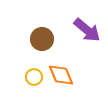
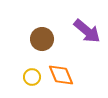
purple arrow: moved 1 px down
yellow circle: moved 2 px left
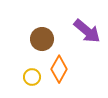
orange diamond: moved 2 px left, 6 px up; rotated 52 degrees clockwise
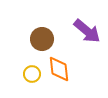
orange diamond: rotated 36 degrees counterclockwise
yellow circle: moved 3 px up
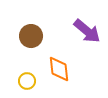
brown circle: moved 11 px left, 3 px up
yellow circle: moved 5 px left, 7 px down
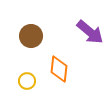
purple arrow: moved 3 px right, 1 px down
orange diamond: rotated 12 degrees clockwise
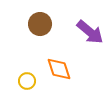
brown circle: moved 9 px right, 12 px up
orange diamond: rotated 24 degrees counterclockwise
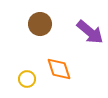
yellow circle: moved 2 px up
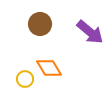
orange diamond: moved 10 px left, 1 px up; rotated 12 degrees counterclockwise
yellow circle: moved 2 px left
